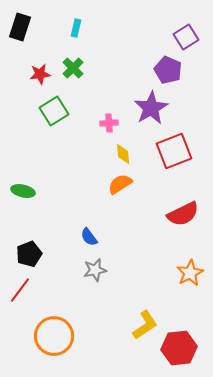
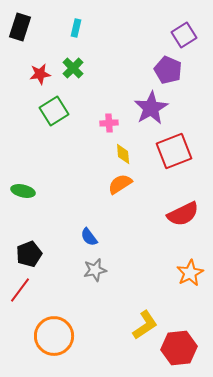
purple square: moved 2 px left, 2 px up
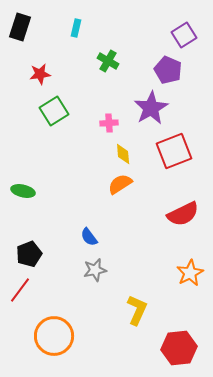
green cross: moved 35 px right, 7 px up; rotated 15 degrees counterclockwise
yellow L-shape: moved 8 px left, 15 px up; rotated 32 degrees counterclockwise
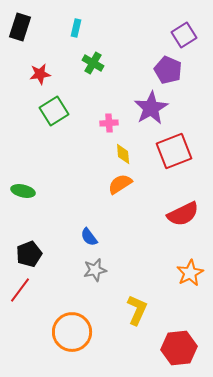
green cross: moved 15 px left, 2 px down
orange circle: moved 18 px right, 4 px up
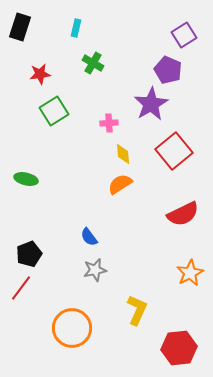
purple star: moved 4 px up
red square: rotated 18 degrees counterclockwise
green ellipse: moved 3 px right, 12 px up
red line: moved 1 px right, 2 px up
orange circle: moved 4 px up
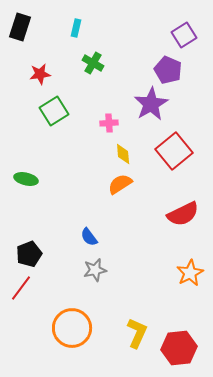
yellow L-shape: moved 23 px down
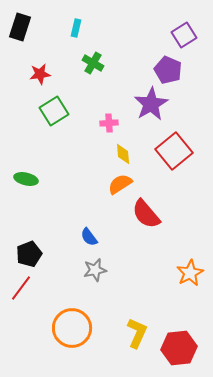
red semicircle: moved 37 px left; rotated 76 degrees clockwise
